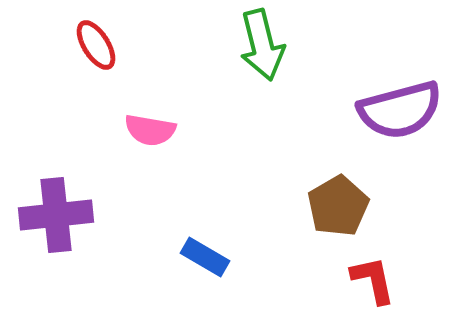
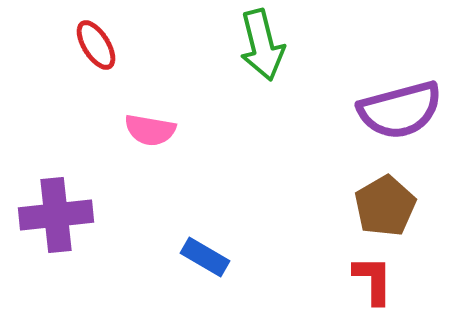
brown pentagon: moved 47 px right
red L-shape: rotated 12 degrees clockwise
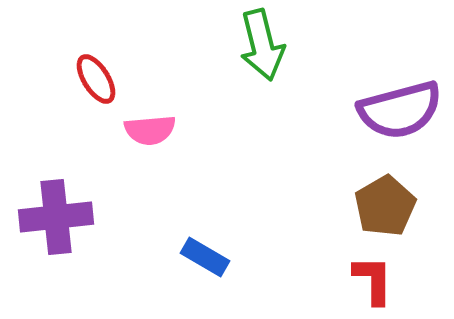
red ellipse: moved 34 px down
pink semicircle: rotated 15 degrees counterclockwise
purple cross: moved 2 px down
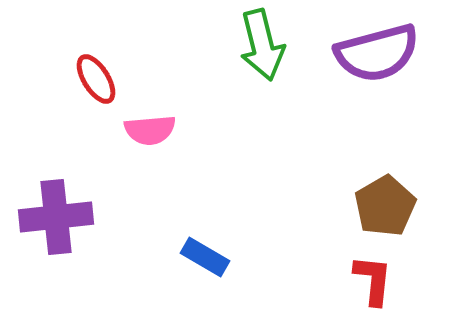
purple semicircle: moved 23 px left, 57 px up
red L-shape: rotated 6 degrees clockwise
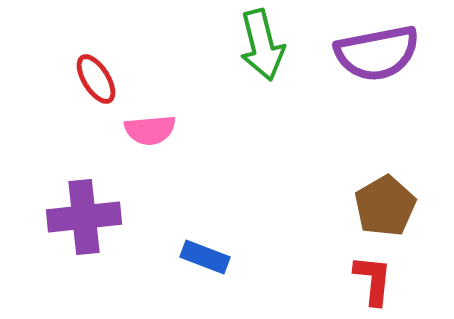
purple semicircle: rotated 4 degrees clockwise
purple cross: moved 28 px right
blue rectangle: rotated 9 degrees counterclockwise
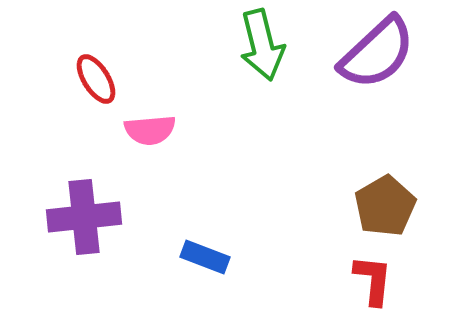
purple semicircle: rotated 32 degrees counterclockwise
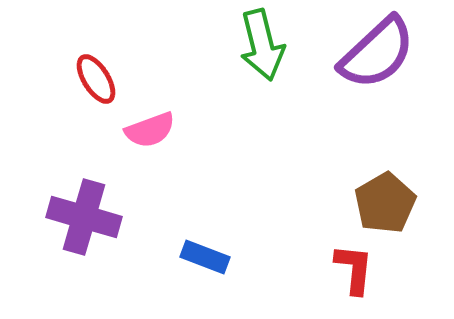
pink semicircle: rotated 15 degrees counterclockwise
brown pentagon: moved 3 px up
purple cross: rotated 22 degrees clockwise
red L-shape: moved 19 px left, 11 px up
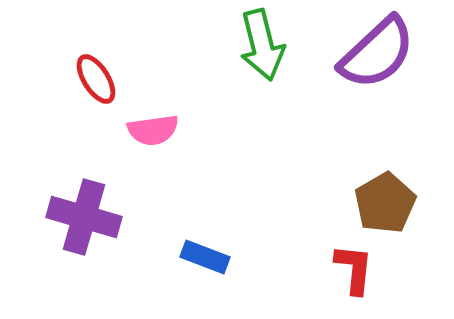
pink semicircle: moved 3 px right; rotated 12 degrees clockwise
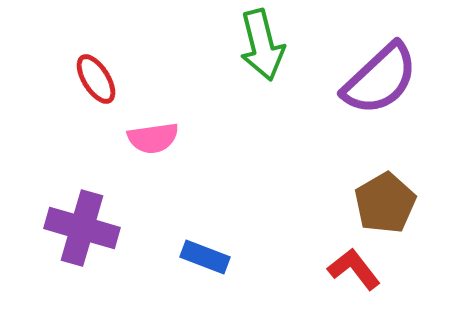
purple semicircle: moved 3 px right, 26 px down
pink semicircle: moved 8 px down
purple cross: moved 2 px left, 11 px down
red L-shape: rotated 44 degrees counterclockwise
